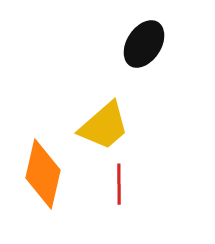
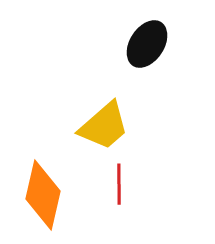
black ellipse: moved 3 px right
orange diamond: moved 21 px down
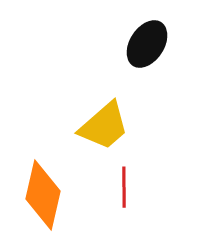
red line: moved 5 px right, 3 px down
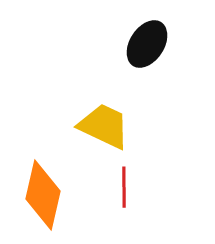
yellow trapezoid: rotated 114 degrees counterclockwise
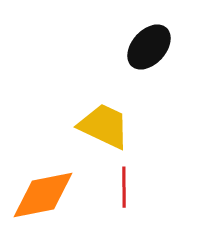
black ellipse: moved 2 px right, 3 px down; rotated 9 degrees clockwise
orange diamond: rotated 66 degrees clockwise
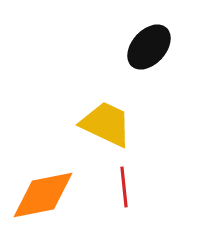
yellow trapezoid: moved 2 px right, 2 px up
red line: rotated 6 degrees counterclockwise
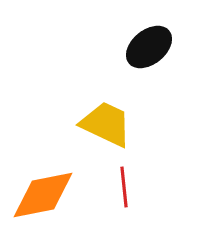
black ellipse: rotated 9 degrees clockwise
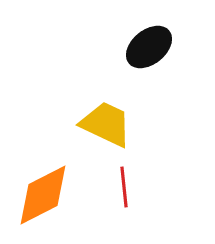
orange diamond: rotated 16 degrees counterclockwise
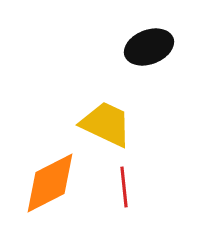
black ellipse: rotated 18 degrees clockwise
orange diamond: moved 7 px right, 12 px up
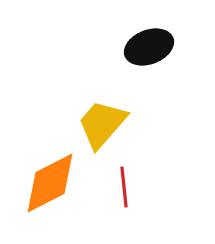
yellow trapezoid: moved 4 px left; rotated 74 degrees counterclockwise
